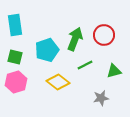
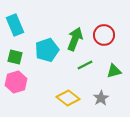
cyan rectangle: rotated 15 degrees counterclockwise
yellow diamond: moved 10 px right, 16 px down
gray star: rotated 21 degrees counterclockwise
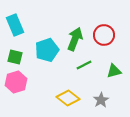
green line: moved 1 px left
gray star: moved 2 px down
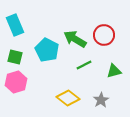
green arrow: rotated 80 degrees counterclockwise
cyan pentagon: rotated 25 degrees counterclockwise
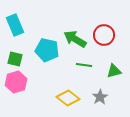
cyan pentagon: rotated 15 degrees counterclockwise
green square: moved 2 px down
green line: rotated 35 degrees clockwise
gray star: moved 1 px left, 3 px up
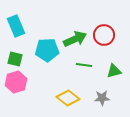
cyan rectangle: moved 1 px right, 1 px down
green arrow: rotated 125 degrees clockwise
cyan pentagon: rotated 15 degrees counterclockwise
gray star: moved 2 px right, 1 px down; rotated 28 degrees clockwise
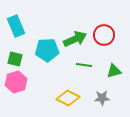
yellow diamond: rotated 10 degrees counterclockwise
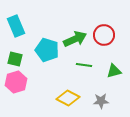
cyan pentagon: rotated 20 degrees clockwise
gray star: moved 1 px left, 3 px down
